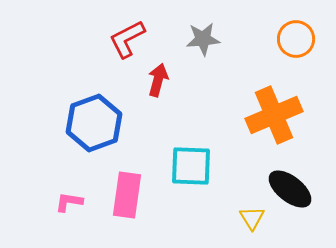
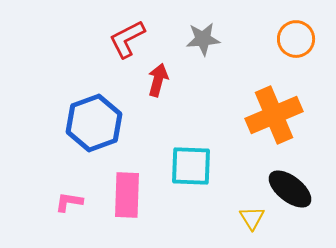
pink rectangle: rotated 6 degrees counterclockwise
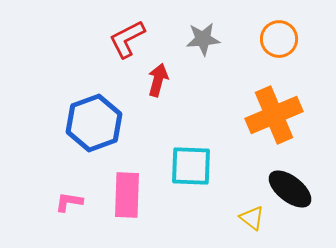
orange circle: moved 17 px left
yellow triangle: rotated 20 degrees counterclockwise
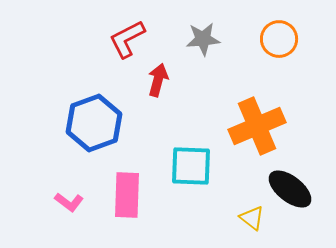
orange cross: moved 17 px left, 11 px down
pink L-shape: rotated 152 degrees counterclockwise
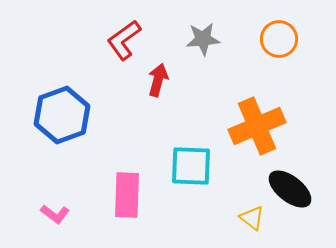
red L-shape: moved 3 px left, 1 px down; rotated 9 degrees counterclockwise
blue hexagon: moved 32 px left, 8 px up
pink L-shape: moved 14 px left, 12 px down
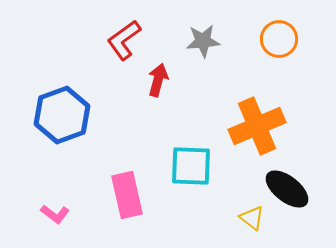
gray star: moved 2 px down
black ellipse: moved 3 px left
pink rectangle: rotated 15 degrees counterclockwise
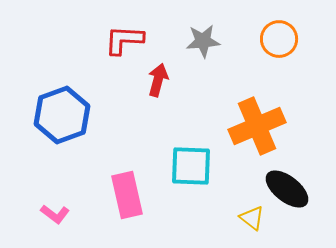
red L-shape: rotated 39 degrees clockwise
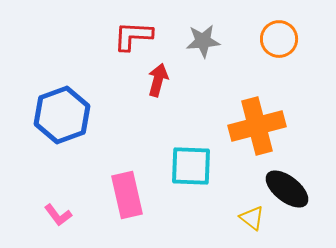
red L-shape: moved 9 px right, 4 px up
orange cross: rotated 8 degrees clockwise
pink L-shape: moved 3 px right, 1 px down; rotated 16 degrees clockwise
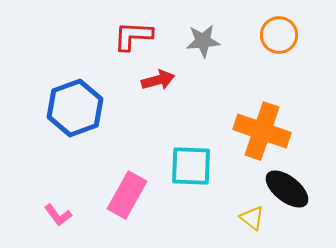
orange circle: moved 4 px up
red arrow: rotated 60 degrees clockwise
blue hexagon: moved 13 px right, 7 px up
orange cross: moved 5 px right, 5 px down; rotated 34 degrees clockwise
pink rectangle: rotated 42 degrees clockwise
